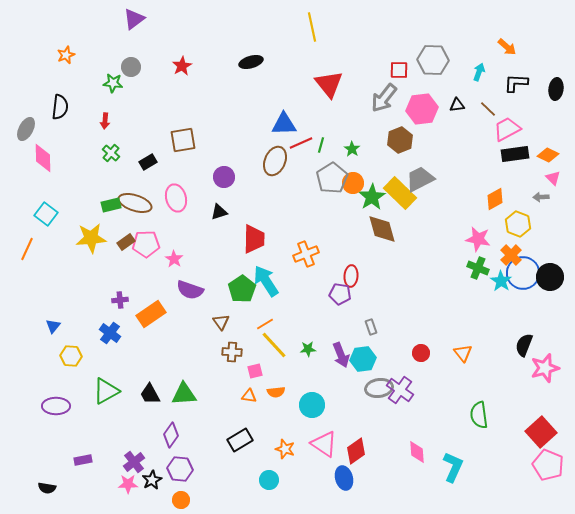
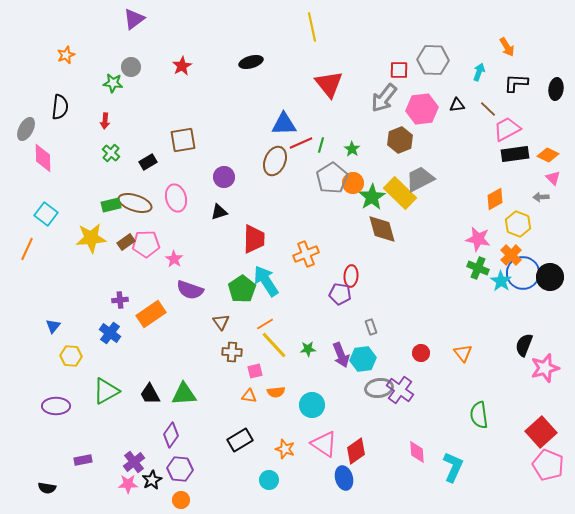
orange arrow at (507, 47): rotated 18 degrees clockwise
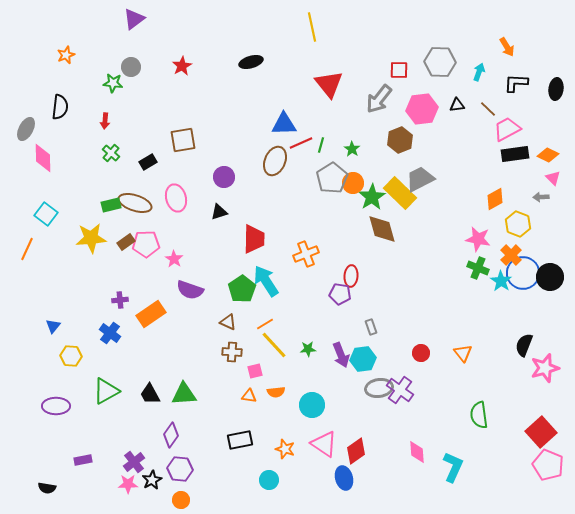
gray hexagon at (433, 60): moved 7 px right, 2 px down
gray arrow at (384, 98): moved 5 px left, 1 px down
brown triangle at (221, 322): moved 7 px right; rotated 30 degrees counterclockwise
black rectangle at (240, 440): rotated 20 degrees clockwise
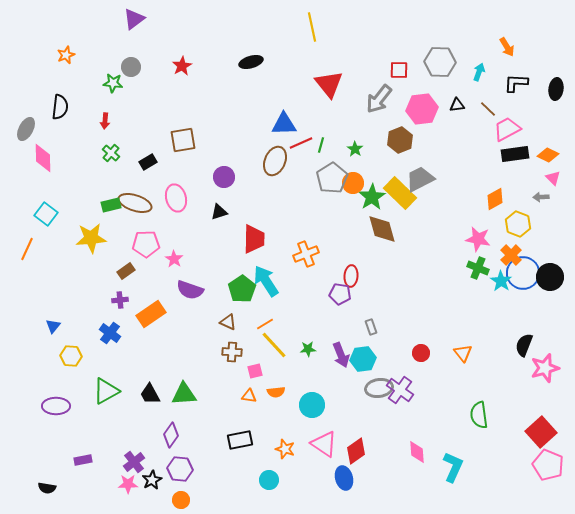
green star at (352, 149): moved 3 px right
brown rectangle at (126, 242): moved 29 px down
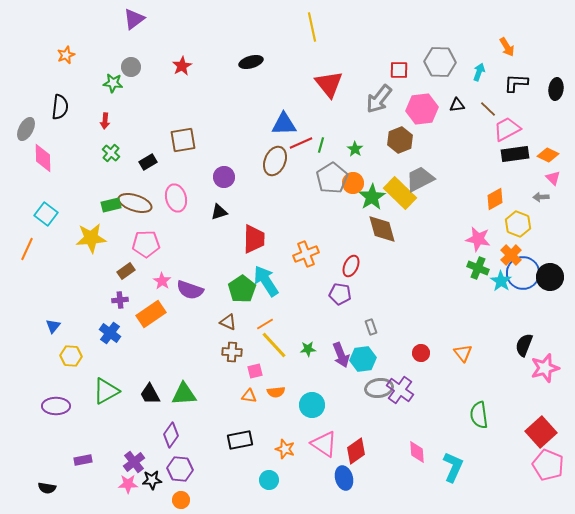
pink star at (174, 259): moved 12 px left, 22 px down
red ellipse at (351, 276): moved 10 px up; rotated 20 degrees clockwise
black star at (152, 480): rotated 24 degrees clockwise
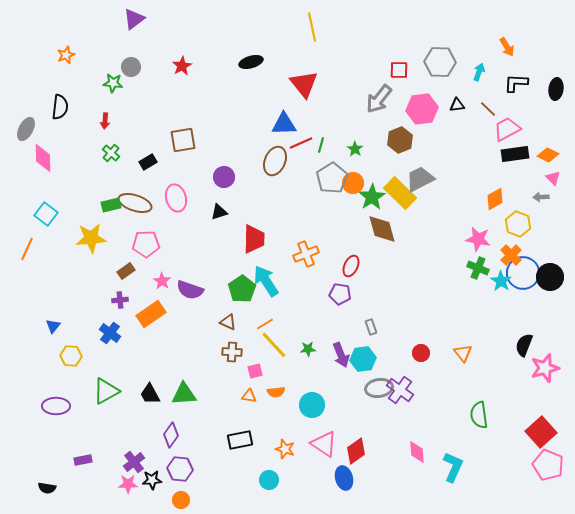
red triangle at (329, 84): moved 25 px left
